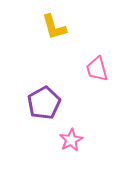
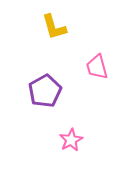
pink trapezoid: moved 2 px up
purple pentagon: moved 1 px right, 12 px up
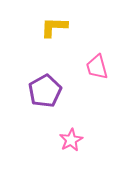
yellow L-shape: rotated 108 degrees clockwise
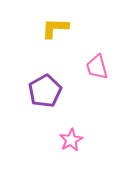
yellow L-shape: moved 1 px right, 1 px down
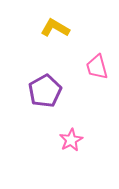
yellow L-shape: rotated 28 degrees clockwise
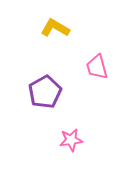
purple pentagon: moved 1 px down
pink star: rotated 20 degrees clockwise
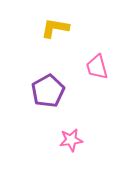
yellow L-shape: rotated 20 degrees counterclockwise
purple pentagon: moved 3 px right, 1 px up
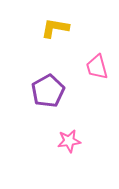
pink star: moved 2 px left, 1 px down
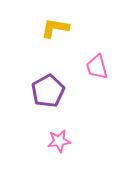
pink star: moved 10 px left
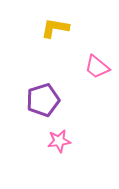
pink trapezoid: rotated 36 degrees counterclockwise
purple pentagon: moved 5 px left, 9 px down; rotated 12 degrees clockwise
